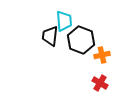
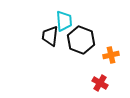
orange cross: moved 9 px right
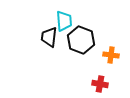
black trapezoid: moved 1 px left, 1 px down
orange cross: rotated 21 degrees clockwise
red cross: moved 1 px down; rotated 21 degrees counterclockwise
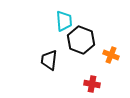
black trapezoid: moved 23 px down
orange cross: rotated 14 degrees clockwise
red cross: moved 8 px left
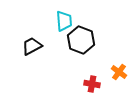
orange cross: moved 8 px right, 17 px down; rotated 14 degrees clockwise
black trapezoid: moved 17 px left, 14 px up; rotated 55 degrees clockwise
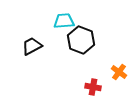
cyan trapezoid: rotated 90 degrees counterclockwise
red cross: moved 1 px right, 3 px down
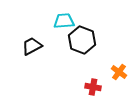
black hexagon: moved 1 px right
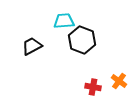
orange cross: moved 9 px down
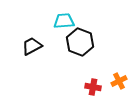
black hexagon: moved 2 px left, 2 px down
orange cross: rotated 28 degrees clockwise
